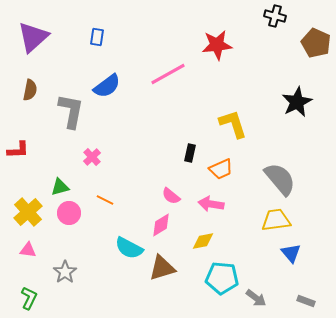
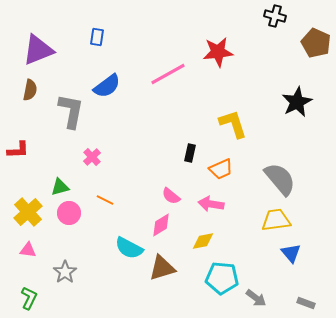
purple triangle: moved 5 px right, 13 px down; rotated 20 degrees clockwise
red star: moved 1 px right, 7 px down
gray rectangle: moved 2 px down
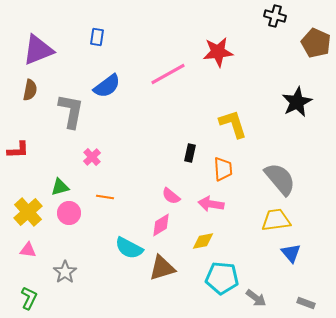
orange trapezoid: moved 2 px right; rotated 70 degrees counterclockwise
orange line: moved 3 px up; rotated 18 degrees counterclockwise
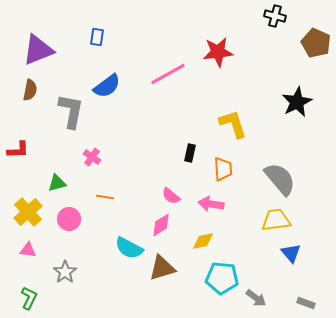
pink cross: rotated 12 degrees counterclockwise
green triangle: moved 3 px left, 4 px up
pink circle: moved 6 px down
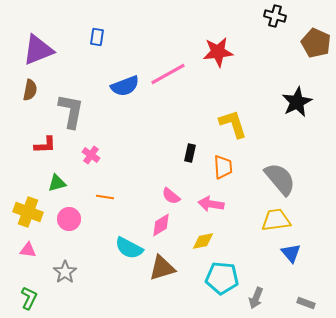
blue semicircle: moved 18 px right; rotated 16 degrees clockwise
red L-shape: moved 27 px right, 5 px up
pink cross: moved 1 px left, 2 px up
orange trapezoid: moved 2 px up
yellow cross: rotated 28 degrees counterclockwise
gray arrow: rotated 75 degrees clockwise
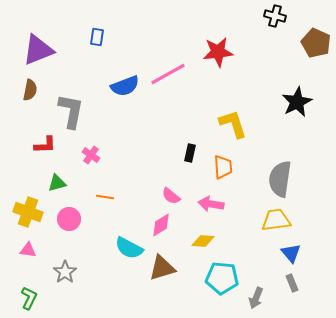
gray semicircle: rotated 132 degrees counterclockwise
yellow diamond: rotated 15 degrees clockwise
gray rectangle: moved 14 px left, 20 px up; rotated 48 degrees clockwise
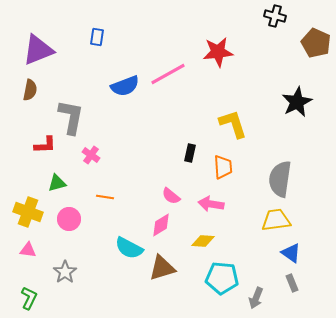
gray L-shape: moved 6 px down
blue triangle: rotated 15 degrees counterclockwise
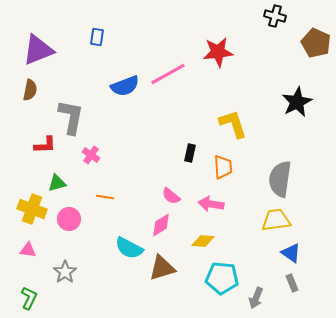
yellow cross: moved 4 px right, 3 px up
